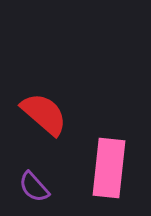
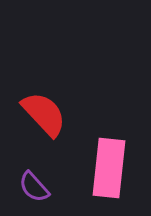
red semicircle: rotated 6 degrees clockwise
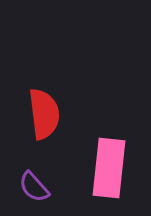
red semicircle: rotated 36 degrees clockwise
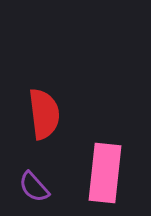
pink rectangle: moved 4 px left, 5 px down
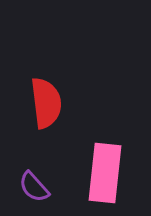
red semicircle: moved 2 px right, 11 px up
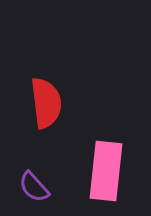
pink rectangle: moved 1 px right, 2 px up
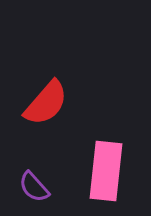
red semicircle: rotated 48 degrees clockwise
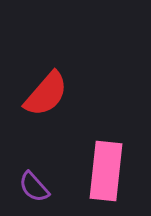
red semicircle: moved 9 px up
